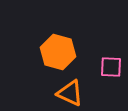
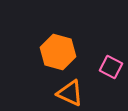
pink square: rotated 25 degrees clockwise
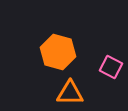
orange triangle: rotated 24 degrees counterclockwise
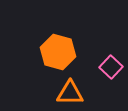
pink square: rotated 15 degrees clockwise
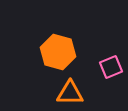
pink square: rotated 25 degrees clockwise
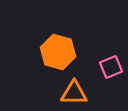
orange triangle: moved 4 px right
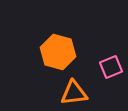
orange triangle: rotated 8 degrees counterclockwise
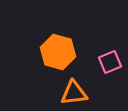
pink square: moved 1 px left, 5 px up
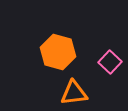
pink square: rotated 25 degrees counterclockwise
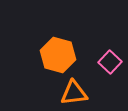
orange hexagon: moved 3 px down
